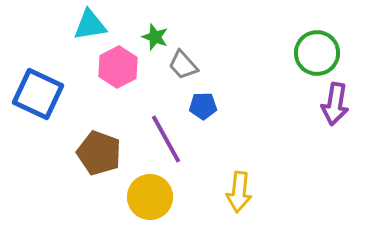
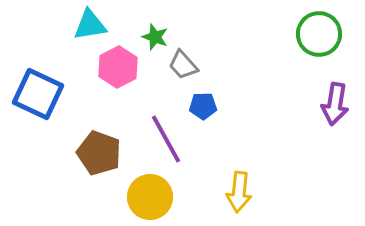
green circle: moved 2 px right, 19 px up
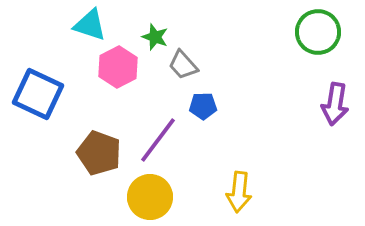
cyan triangle: rotated 27 degrees clockwise
green circle: moved 1 px left, 2 px up
purple line: moved 8 px left, 1 px down; rotated 66 degrees clockwise
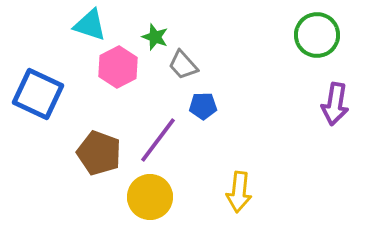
green circle: moved 1 px left, 3 px down
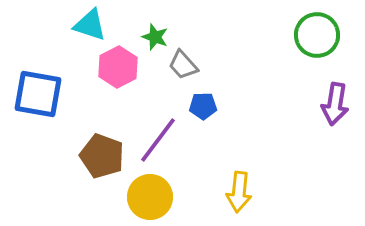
blue square: rotated 15 degrees counterclockwise
brown pentagon: moved 3 px right, 3 px down
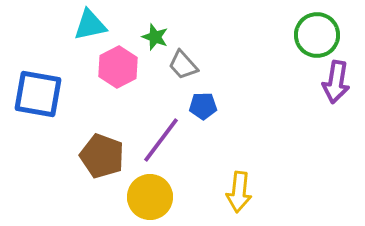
cyan triangle: rotated 30 degrees counterclockwise
purple arrow: moved 1 px right, 22 px up
purple line: moved 3 px right
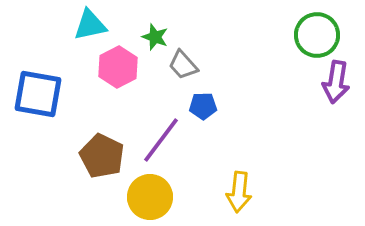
brown pentagon: rotated 6 degrees clockwise
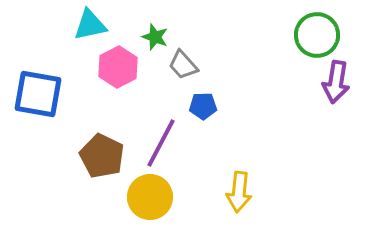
purple line: moved 3 px down; rotated 9 degrees counterclockwise
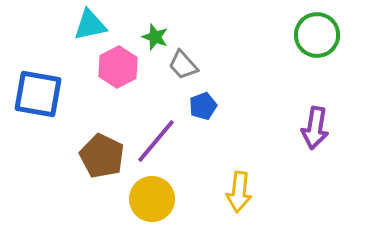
purple arrow: moved 21 px left, 46 px down
blue pentagon: rotated 20 degrees counterclockwise
purple line: moved 5 px left, 2 px up; rotated 12 degrees clockwise
yellow circle: moved 2 px right, 2 px down
